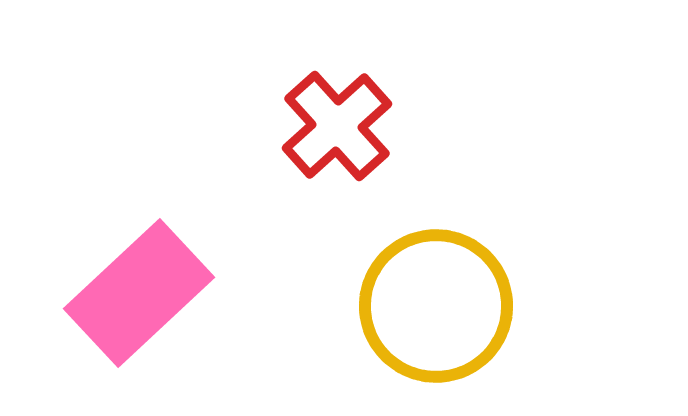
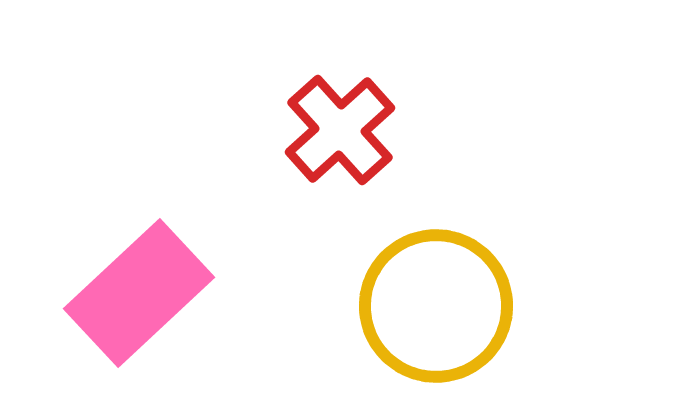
red cross: moved 3 px right, 4 px down
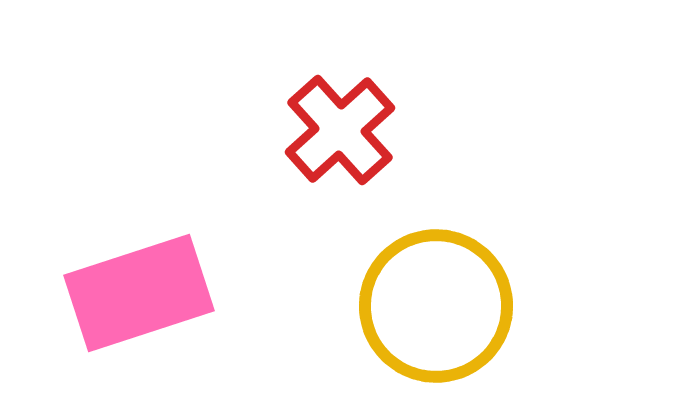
pink rectangle: rotated 25 degrees clockwise
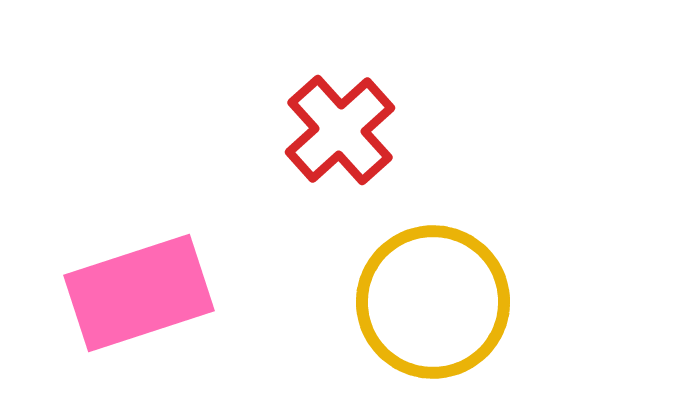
yellow circle: moved 3 px left, 4 px up
